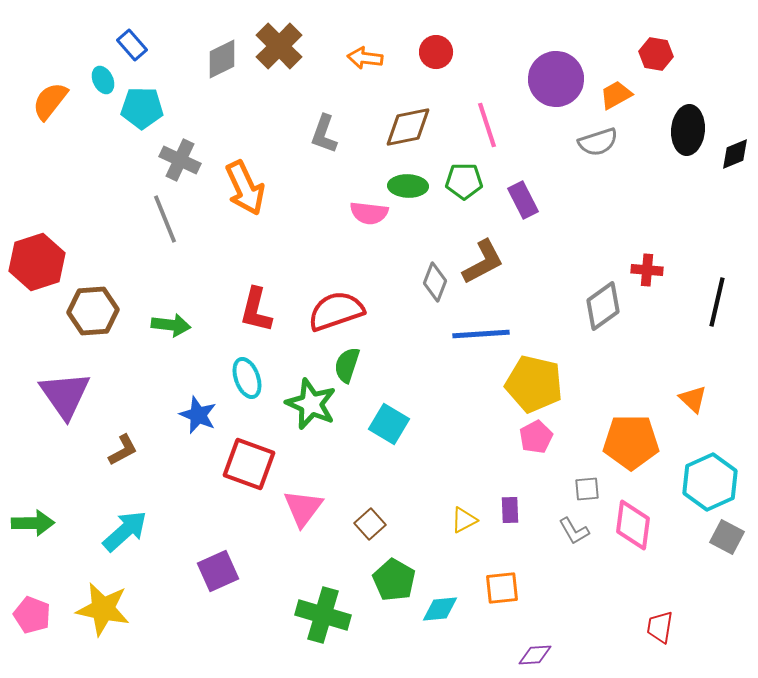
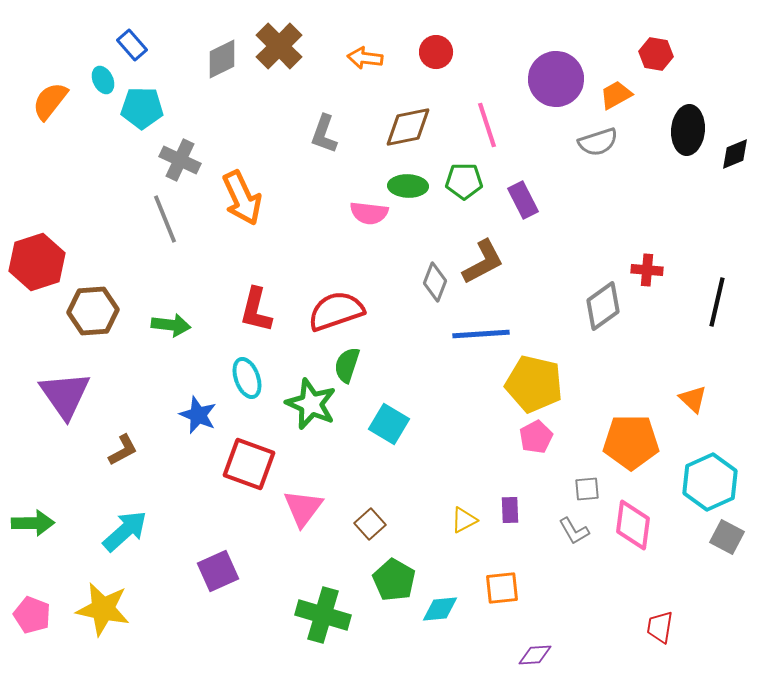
orange arrow at (245, 188): moved 3 px left, 10 px down
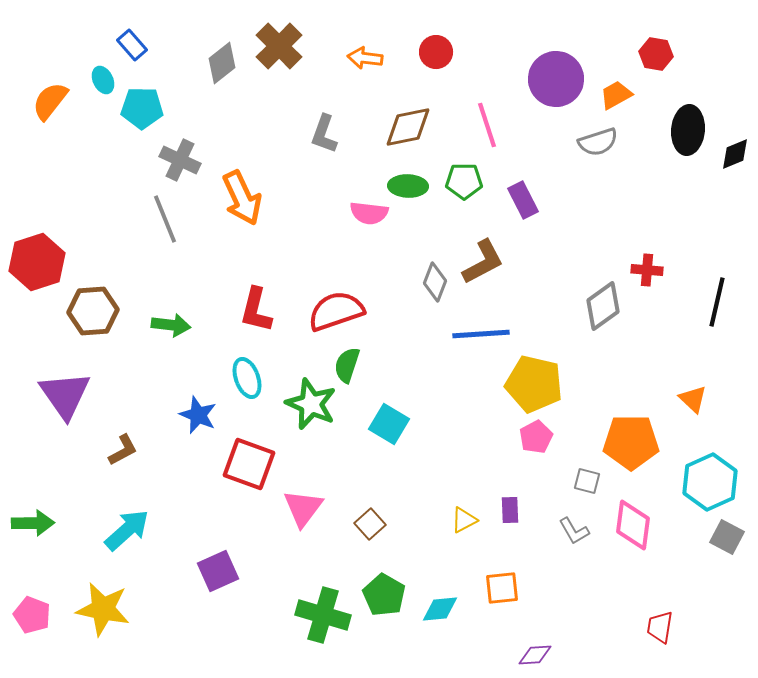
gray diamond at (222, 59): moved 4 px down; rotated 12 degrees counterclockwise
gray square at (587, 489): moved 8 px up; rotated 20 degrees clockwise
cyan arrow at (125, 531): moved 2 px right, 1 px up
green pentagon at (394, 580): moved 10 px left, 15 px down
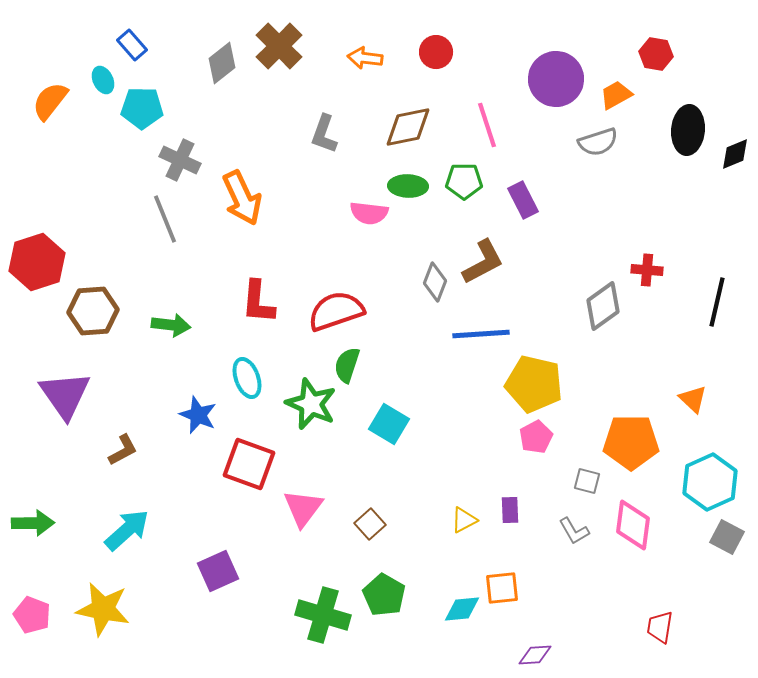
red L-shape at (256, 310): moved 2 px right, 8 px up; rotated 9 degrees counterclockwise
cyan diamond at (440, 609): moved 22 px right
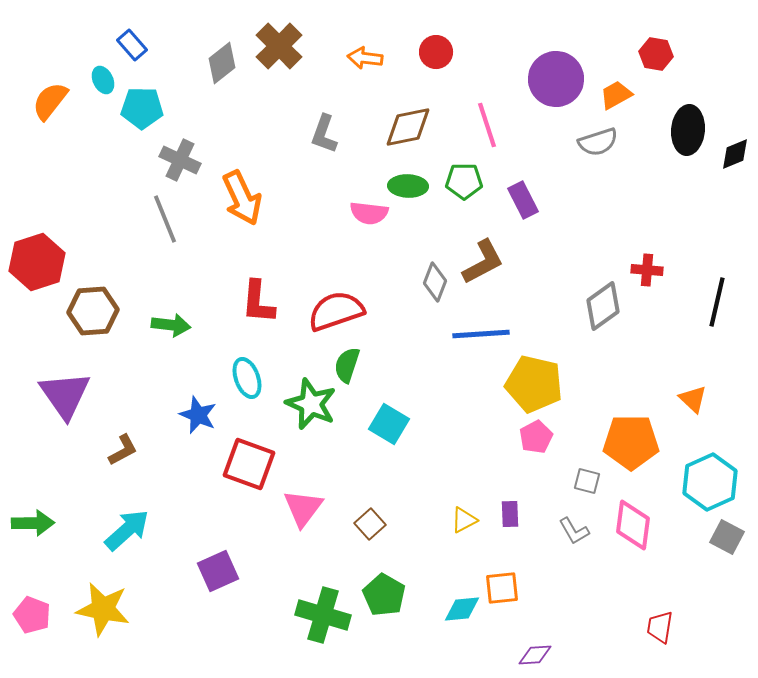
purple rectangle at (510, 510): moved 4 px down
